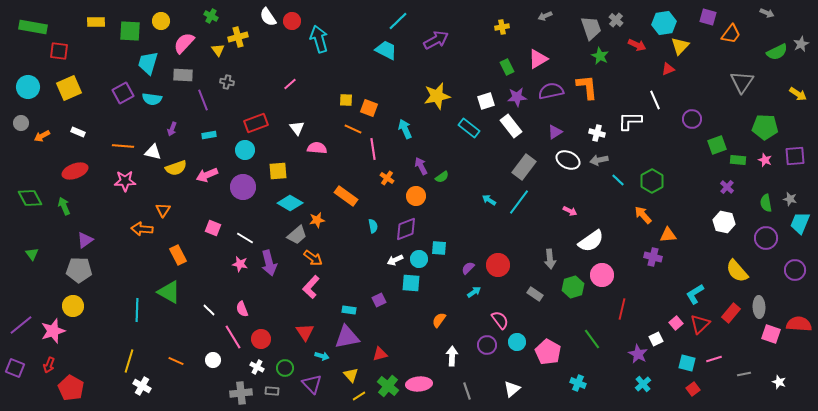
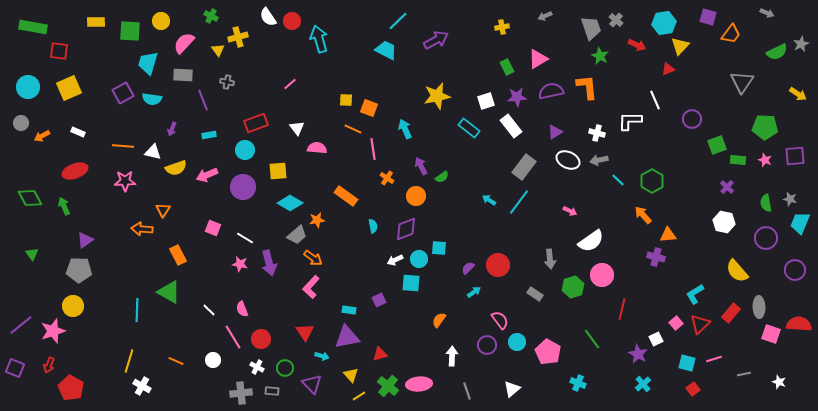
purple cross at (653, 257): moved 3 px right
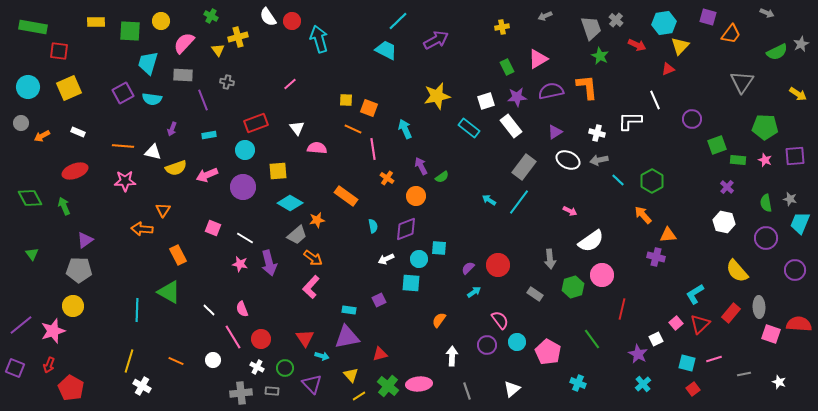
white arrow at (395, 260): moved 9 px left, 1 px up
red triangle at (305, 332): moved 6 px down
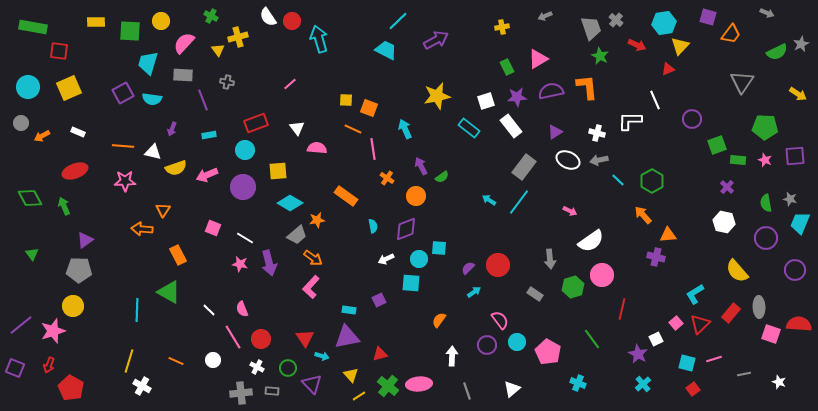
green circle at (285, 368): moved 3 px right
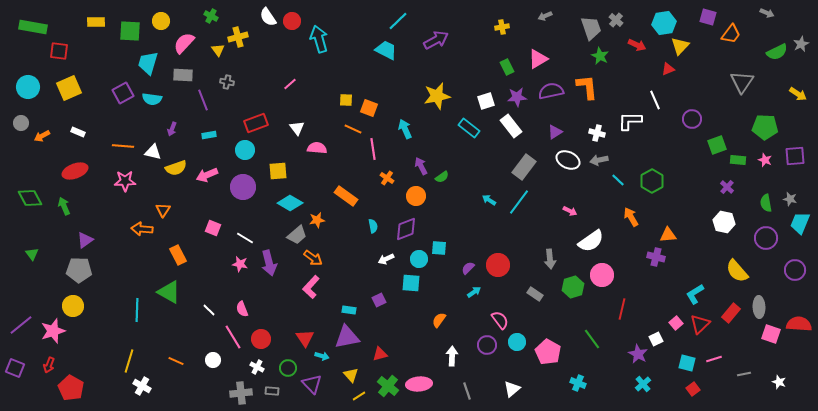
orange arrow at (643, 215): moved 12 px left, 2 px down; rotated 12 degrees clockwise
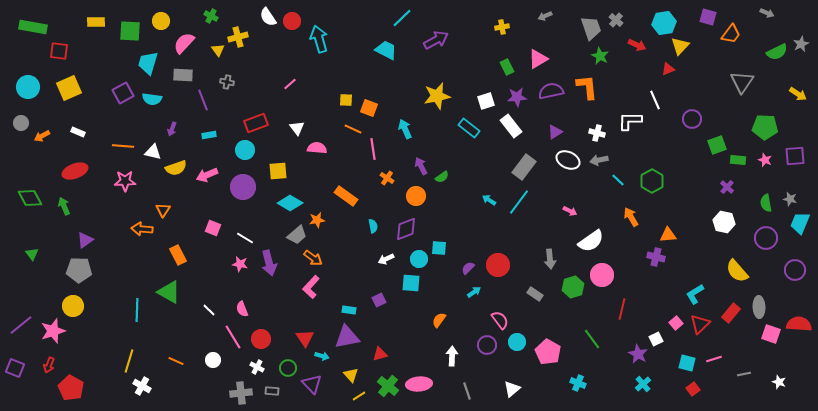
cyan line at (398, 21): moved 4 px right, 3 px up
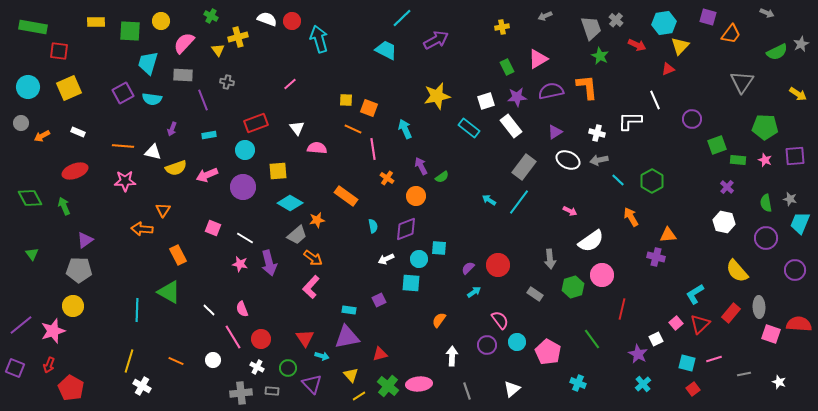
white semicircle at (268, 17): moved 1 px left, 2 px down; rotated 144 degrees clockwise
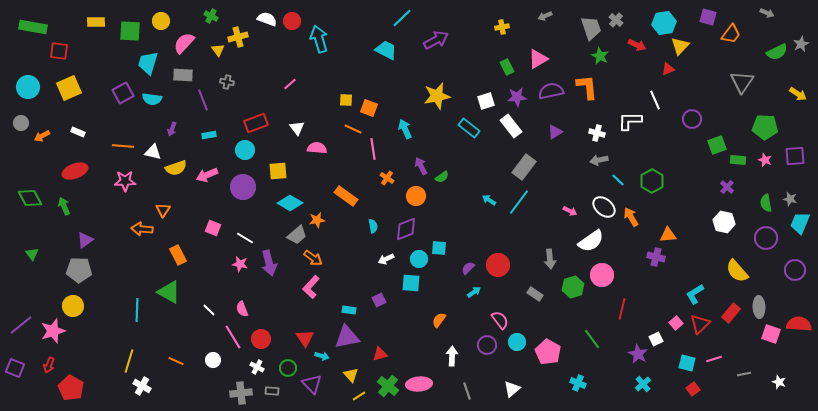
white ellipse at (568, 160): moved 36 px right, 47 px down; rotated 15 degrees clockwise
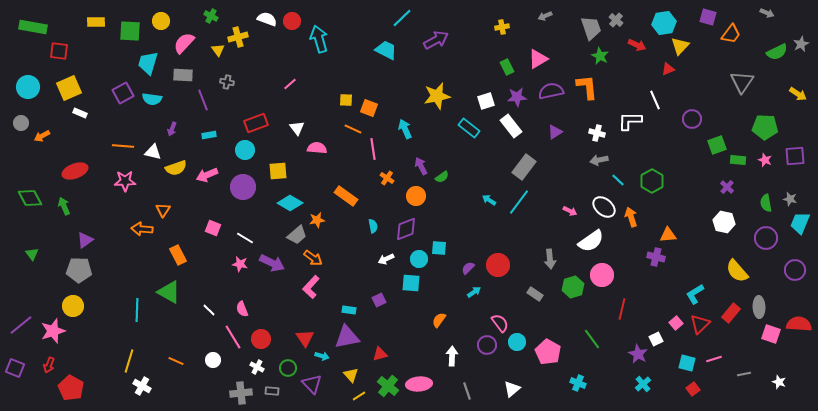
white rectangle at (78, 132): moved 2 px right, 19 px up
orange arrow at (631, 217): rotated 12 degrees clockwise
purple arrow at (269, 263): moved 3 px right; rotated 50 degrees counterclockwise
pink semicircle at (500, 320): moved 3 px down
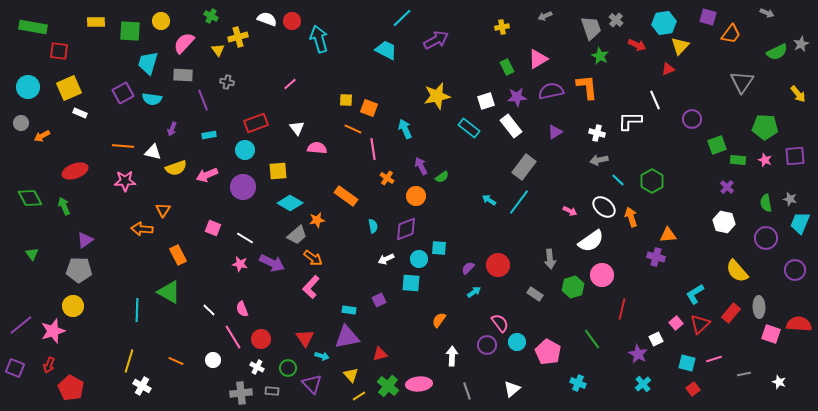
yellow arrow at (798, 94): rotated 18 degrees clockwise
